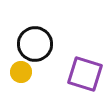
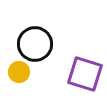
yellow circle: moved 2 px left
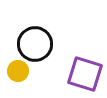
yellow circle: moved 1 px left, 1 px up
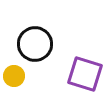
yellow circle: moved 4 px left, 5 px down
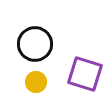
yellow circle: moved 22 px right, 6 px down
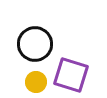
purple square: moved 14 px left, 1 px down
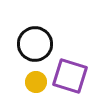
purple square: moved 1 px left, 1 px down
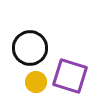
black circle: moved 5 px left, 4 px down
